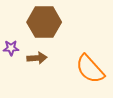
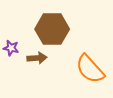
brown hexagon: moved 8 px right, 7 px down
purple star: rotated 14 degrees clockwise
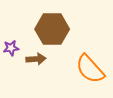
purple star: rotated 21 degrees counterclockwise
brown arrow: moved 1 px left, 1 px down
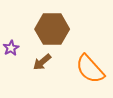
purple star: rotated 21 degrees counterclockwise
brown arrow: moved 6 px right, 3 px down; rotated 144 degrees clockwise
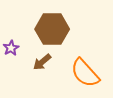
orange semicircle: moved 5 px left, 4 px down
